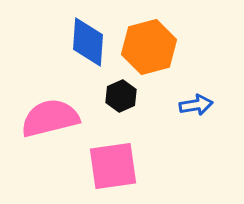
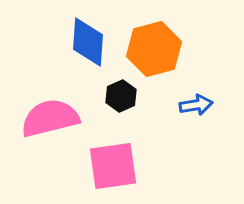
orange hexagon: moved 5 px right, 2 px down
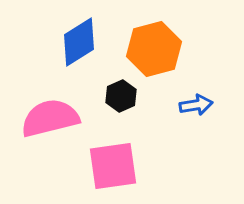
blue diamond: moved 9 px left; rotated 54 degrees clockwise
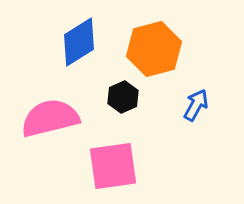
black hexagon: moved 2 px right, 1 px down
blue arrow: rotated 52 degrees counterclockwise
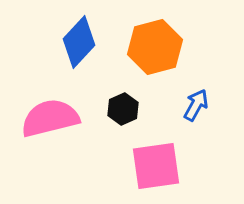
blue diamond: rotated 15 degrees counterclockwise
orange hexagon: moved 1 px right, 2 px up
black hexagon: moved 12 px down
pink square: moved 43 px right
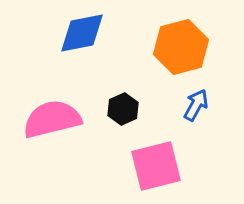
blue diamond: moved 3 px right, 9 px up; rotated 36 degrees clockwise
orange hexagon: moved 26 px right
pink semicircle: moved 2 px right, 1 px down
pink square: rotated 6 degrees counterclockwise
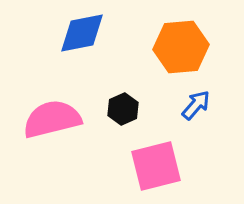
orange hexagon: rotated 10 degrees clockwise
blue arrow: rotated 12 degrees clockwise
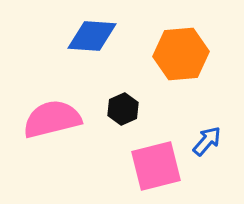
blue diamond: moved 10 px right, 3 px down; rotated 15 degrees clockwise
orange hexagon: moved 7 px down
blue arrow: moved 11 px right, 36 px down
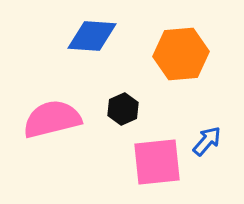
pink square: moved 1 px right, 4 px up; rotated 8 degrees clockwise
